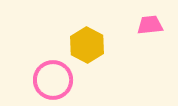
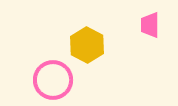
pink trapezoid: rotated 84 degrees counterclockwise
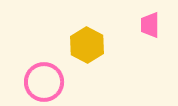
pink circle: moved 9 px left, 2 px down
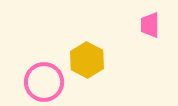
yellow hexagon: moved 15 px down
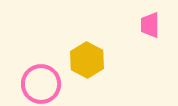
pink circle: moved 3 px left, 2 px down
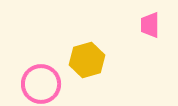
yellow hexagon: rotated 16 degrees clockwise
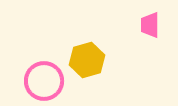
pink circle: moved 3 px right, 3 px up
